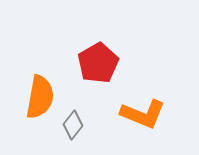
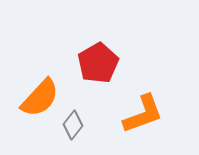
orange semicircle: moved 1 px down; rotated 33 degrees clockwise
orange L-shape: rotated 42 degrees counterclockwise
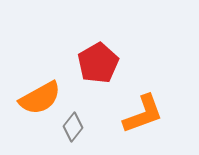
orange semicircle: rotated 18 degrees clockwise
gray diamond: moved 2 px down
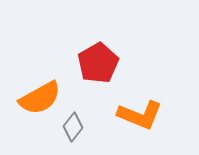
orange L-shape: moved 3 px left, 1 px down; rotated 42 degrees clockwise
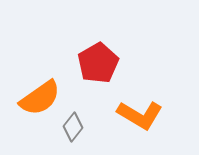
orange semicircle: rotated 6 degrees counterclockwise
orange L-shape: rotated 9 degrees clockwise
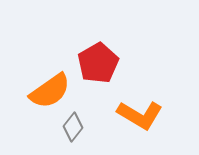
orange semicircle: moved 10 px right, 7 px up
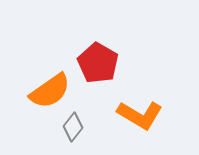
red pentagon: rotated 12 degrees counterclockwise
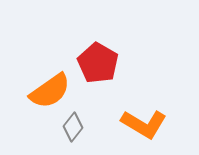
orange L-shape: moved 4 px right, 9 px down
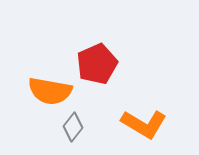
red pentagon: moved 1 px left, 1 px down; rotated 18 degrees clockwise
orange semicircle: rotated 45 degrees clockwise
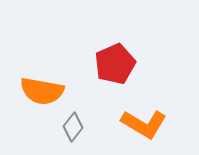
red pentagon: moved 18 px right
orange semicircle: moved 8 px left
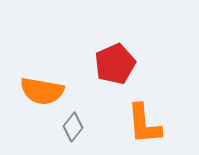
orange L-shape: rotated 54 degrees clockwise
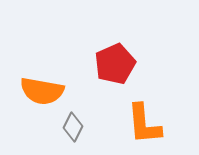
gray diamond: rotated 12 degrees counterclockwise
